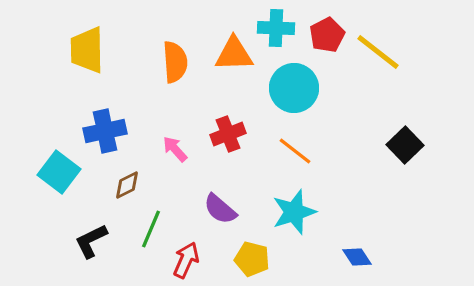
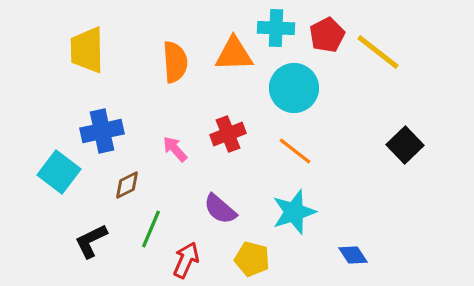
blue cross: moved 3 px left
blue diamond: moved 4 px left, 2 px up
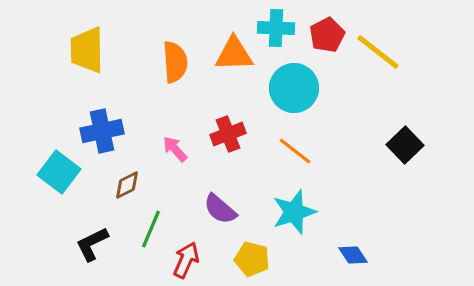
black L-shape: moved 1 px right, 3 px down
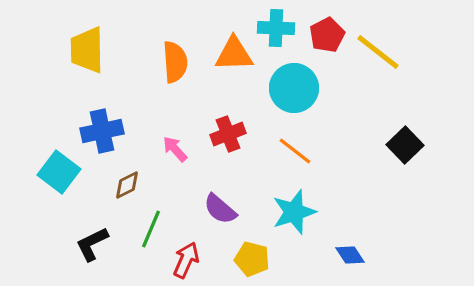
blue diamond: moved 3 px left
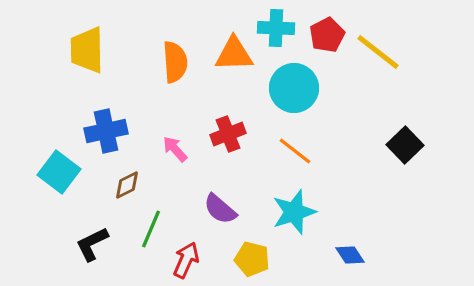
blue cross: moved 4 px right
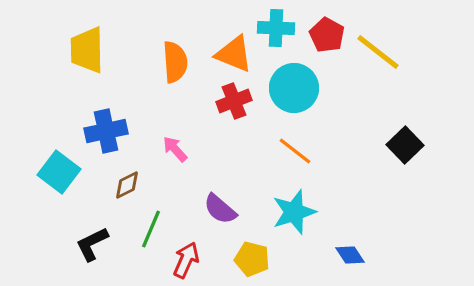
red pentagon: rotated 16 degrees counterclockwise
orange triangle: rotated 24 degrees clockwise
red cross: moved 6 px right, 33 px up
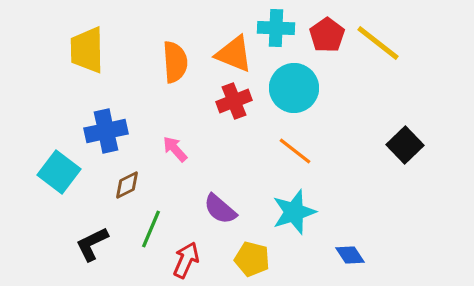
red pentagon: rotated 8 degrees clockwise
yellow line: moved 9 px up
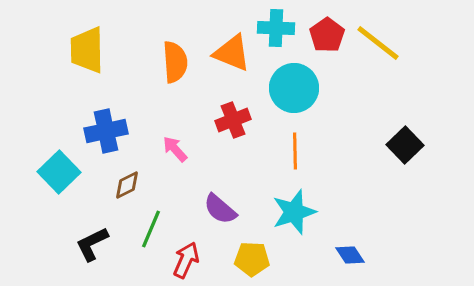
orange triangle: moved 2 px left, 1 px up
red cross: moved 1 px left, 19 px down
orange line: rotated 51 degrees clockwise
cyan square: rotated 9 degrees clockwise
yellow pentagon: rotated 12 degrees counterclockwise
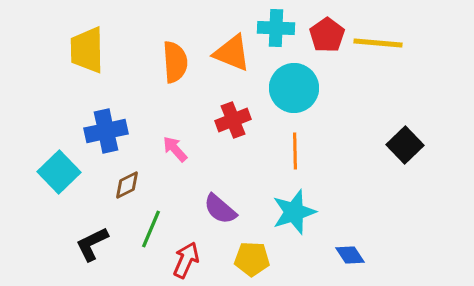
yellow line: rotated 33 degrees counterclockwise
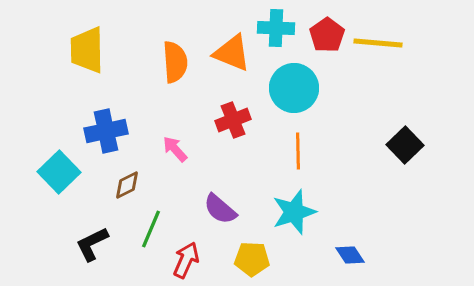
orange line: moved 3 px right
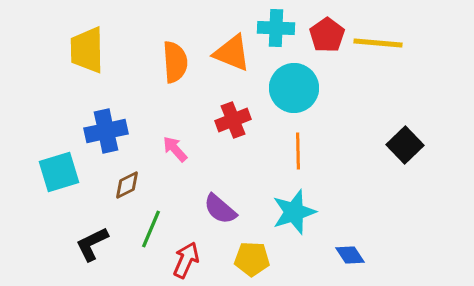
cyan square: rotated 27 degrees clockwise
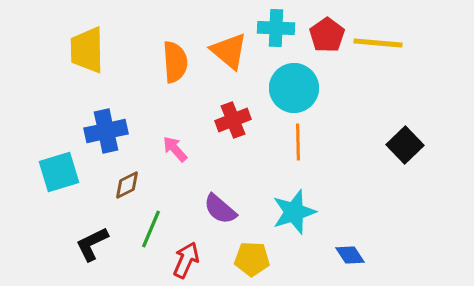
orange triangle: moved 3 px left, 2 px up; rotated 18 degrees clockwise
orange line: moved 9 px up
